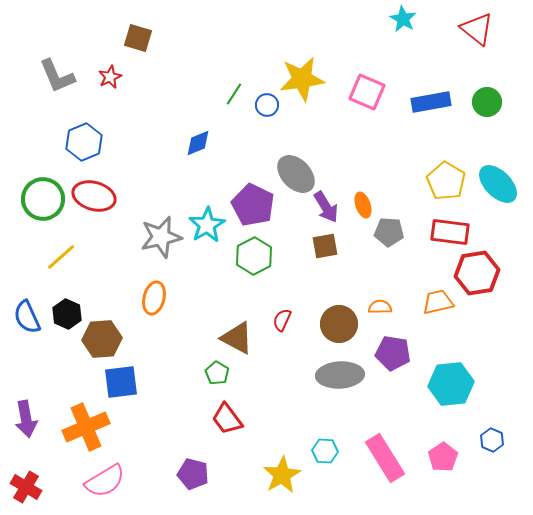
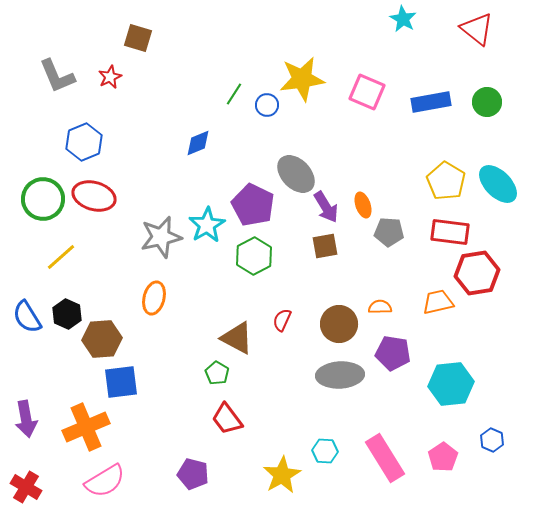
blue semicircle at (27, 317): rotated 8 degrees counterclockwise
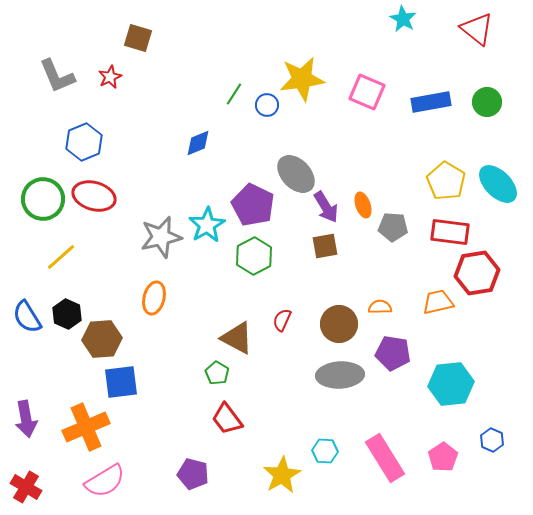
gray pentagon at (389, 232): moved 4 px right, 5 px up
